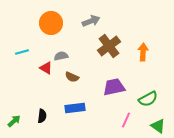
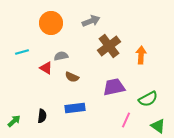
orange arrow: moved 2 px left, 3 px down
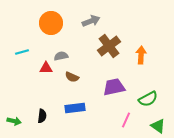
red triangle: rotated 32 degrees counterclockwise
green arrow: rotated 56 degrees clockwise
